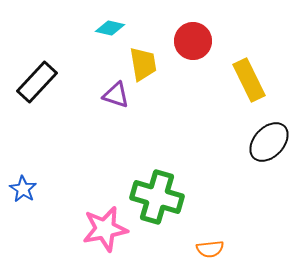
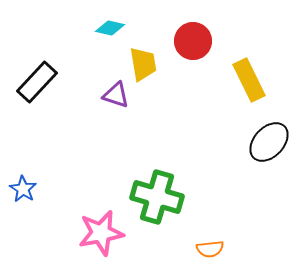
pink star: moved 4 px left, 4 px down
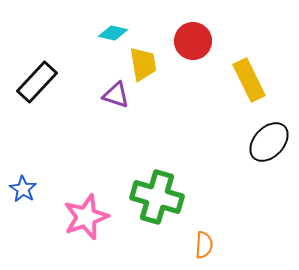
cyan diamond: moved 3 px right, 5 px down
pink star: moved 15 px left, 16 px up; rotated 9 degrees counterclockwise
orange semicircle: moved 6 px left, 4 px up; rotated 80 degrees counterclockwise
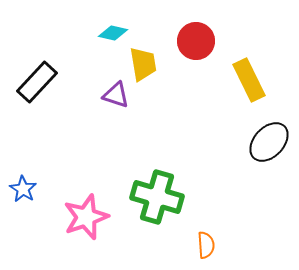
red circle: moved 3 px right
orange semicircle: moved 2 px right; rotated 8 degrees counterclockwise
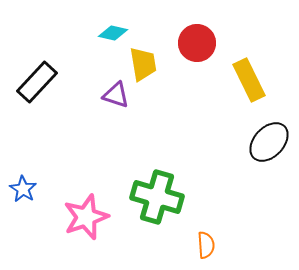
red circle: moved 1 px right, 2 px down
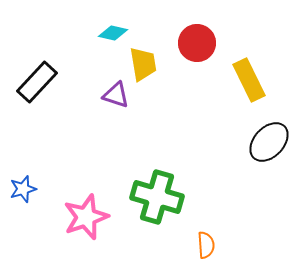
blue star: rotated 24 degrees clockwise
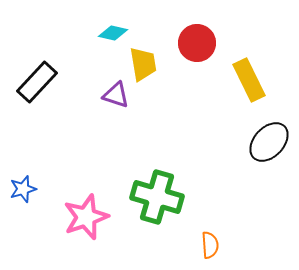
orange semicircle: moved 4 px right
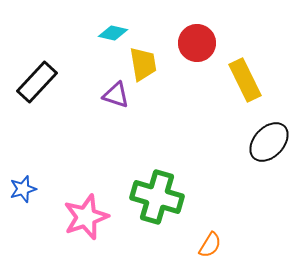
yellow rectangle: moved 4 px left
orange semicircle: rotated 36 degrees clockwise
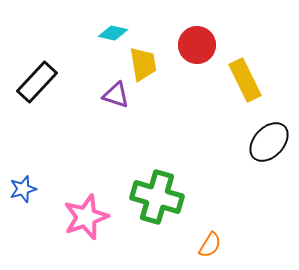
red circle: moved 2 px down
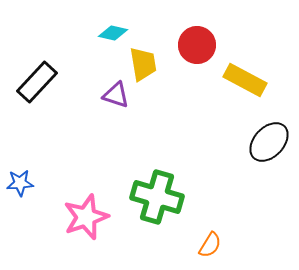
yellow rectangle: rotated 36 degrees counterclockwise
blue star: moved 3 px left, 6 px up; rotated 12 degrees clockwise
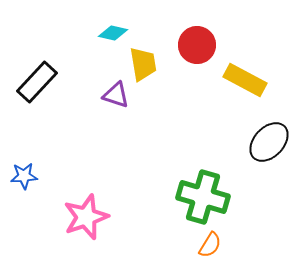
blue star: moved 4 px right, 7 px up
green cross: moved 46 px right
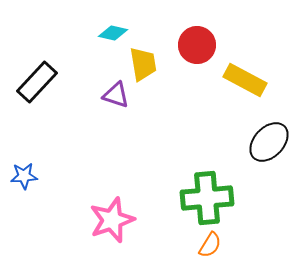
green cross: moved 4 px right, 1 px down; rotated 21 degrees counterclockwise
pink star: moved 26 px right, 3 px down
